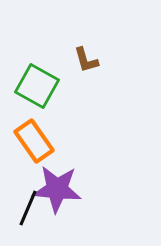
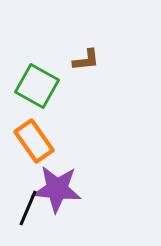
brown L-shape: rotated 80 degrees counterclockwise
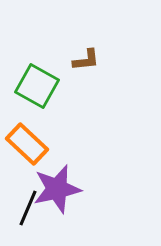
orange rectangle: moved 7 px left, 3 px down; rotated 12 degrees counterclockwise
purple star: rotated 18 degrees counterclockwise
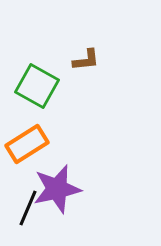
orange rectangle: rotated 75 degrees counterclockwise
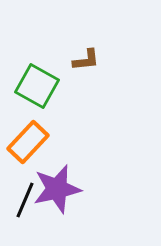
orange rectangle: moved 1 px right, 2 px up; rotated 15 degrees counterclockwise
black line: moved 3 px left, 8 px up
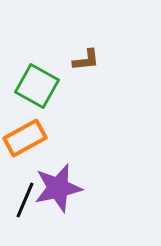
orange rectangle: moved 3 px left, 4 px up; rotated 18 degrees clockwise
purple star: moved 1 px right, 1 px up
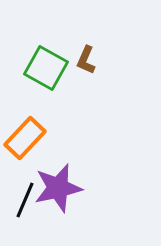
brown L-shape: rotated 120 degrees clockwise
green square: moved 9 px right, 18 px up
orange rectangle: rotated 18 degrees counterclockwise
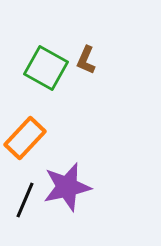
purple star: moved 9 px right, 1 px up
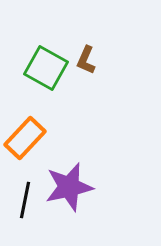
purple star: moved 2 px right
black line: rotated 12 degrees counterclockwise
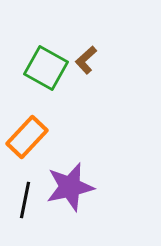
brown L-shape: rotated 24 degrees clockwise
orange rectangle: moved 2 px right, 1 px up
purple star: moved 1 px right
